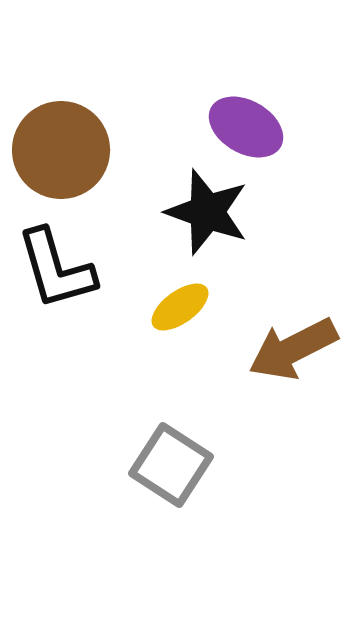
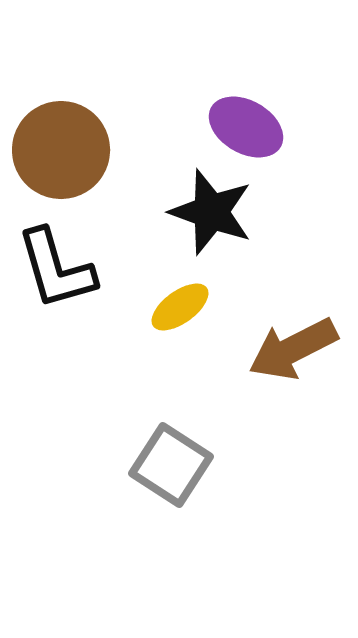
black star: moved 4 px right
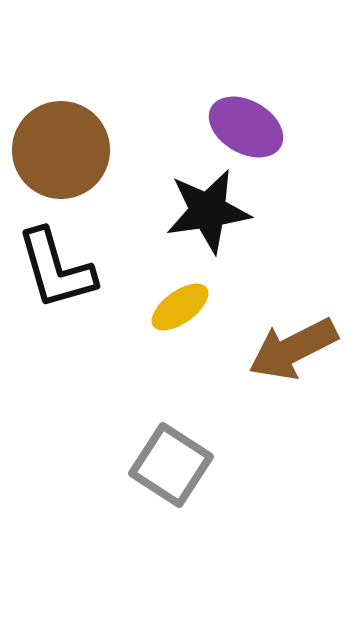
black star: moved 3 px left, 1 px up; rotated 28 degrees counterclockwise
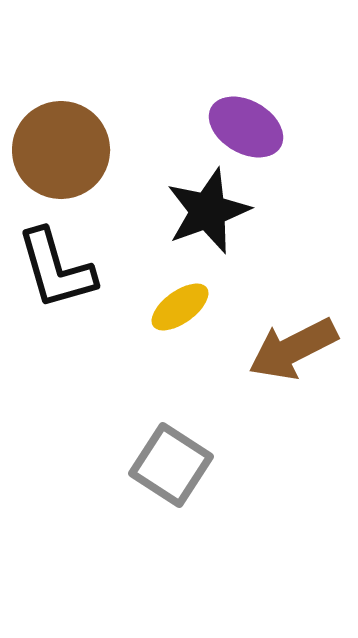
black star: rotated 12 degrees counterclockwise
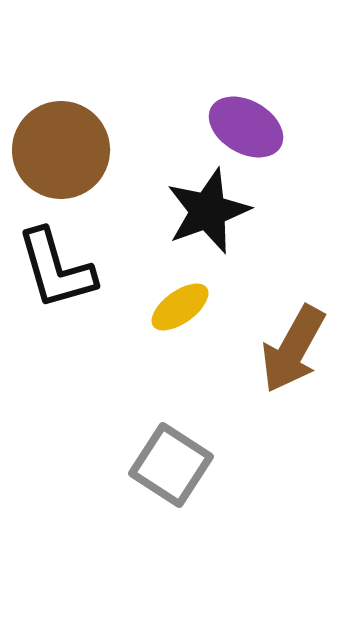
brown arrow: rotated 34 degrees counterclockwise
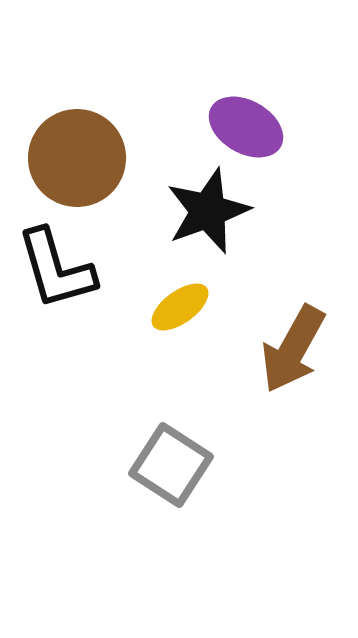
brown circle: moved 16 px right, 8 px down
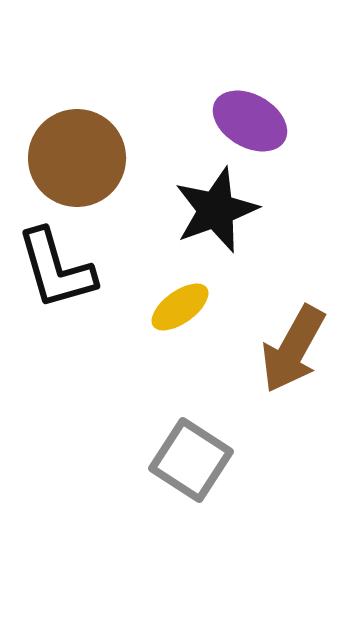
purple ellipse: moved 4 px right, 6 px up
black star: moved 8 px right, 1 px up
gray square: moved 20 px right, 5 px up
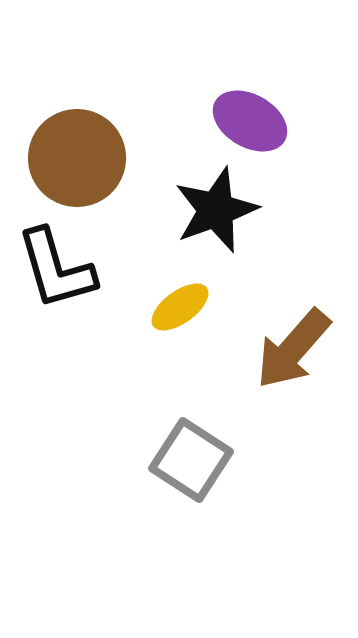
brown arrow: rotated 12 degrees clockwise
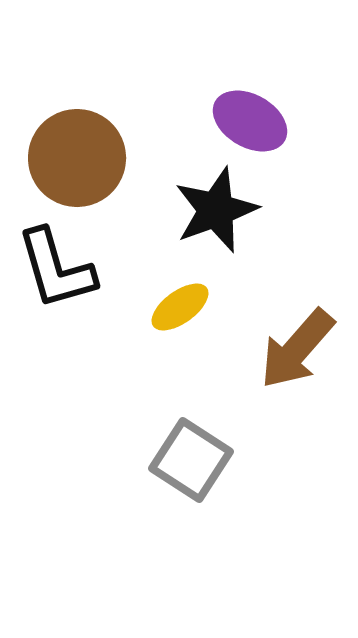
brown arrow: moved 4 px right
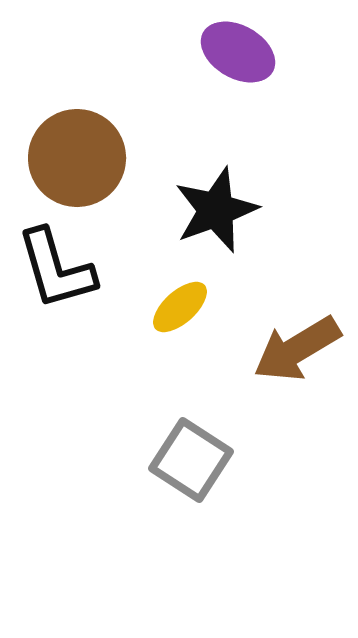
purple ellipse: moved 12 px left, 69 px up
yellow ellipse: rotated 6 degrees counterclockwise
brown arrow: rotated 18 degrees clockwise
